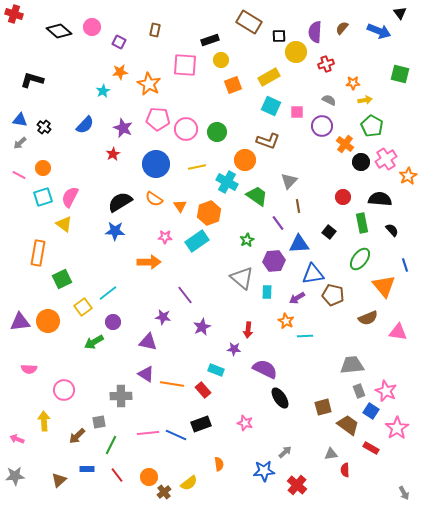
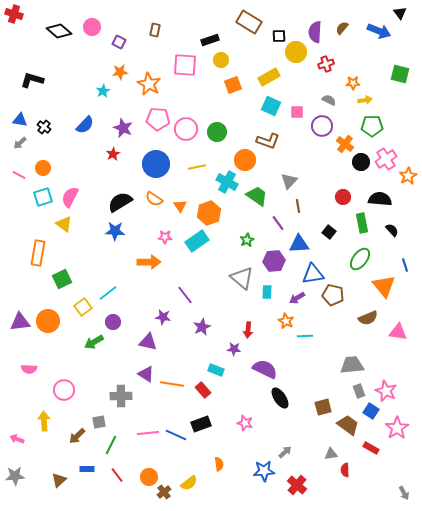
green pentagon at (372, 126): rotated 30 degrees counterclockwise
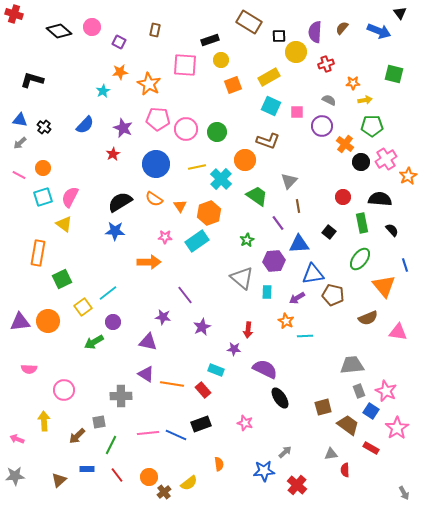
green square at (400, 74): moved 6 px left
cyan cross at (227, 182): moved 6 px left, 3 px up; rotated 15 degrees clockwise
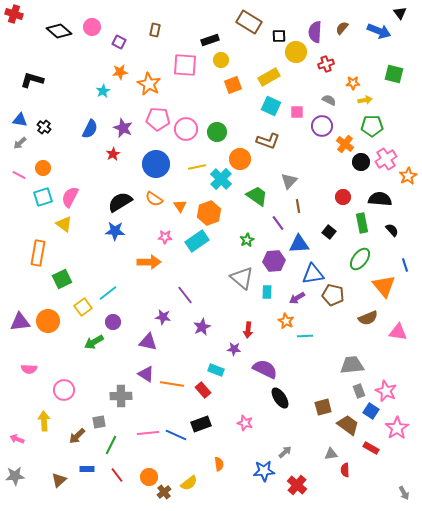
blue semicircle at (85, 125): moved 5 px right, 4 px down; rotated 18 degrees counterclockwise
orange circle at (245, 160): moved 5 px left, 1 px up
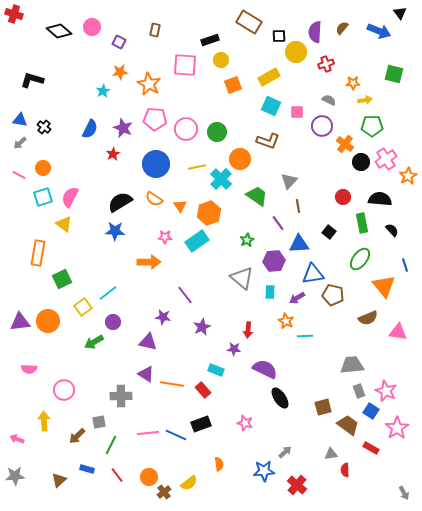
pink pentagon at (158, 119): moved 3 px left
cyan rectangle at (267, 292): moved 3 px right
blue rectangle at (87, 469): rotated 16 degrees clockwise
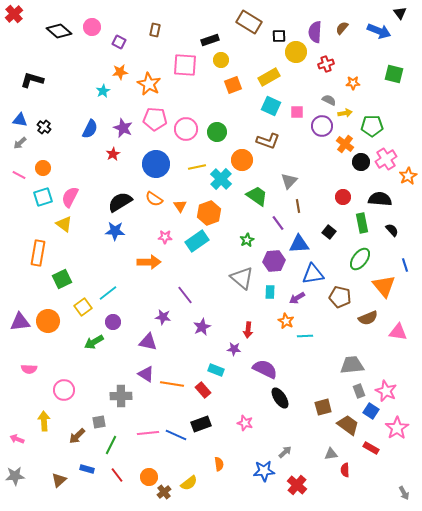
red cross at (14, 14): rotated 30 degrees clockwise
yellow arrow at (365, 100): moved 20 px left, 13 px down
orange circle at (240, 159): moved 2 px right, 1 px down
brown pentagon at (333, 295): moved 7 px right, 2 px down
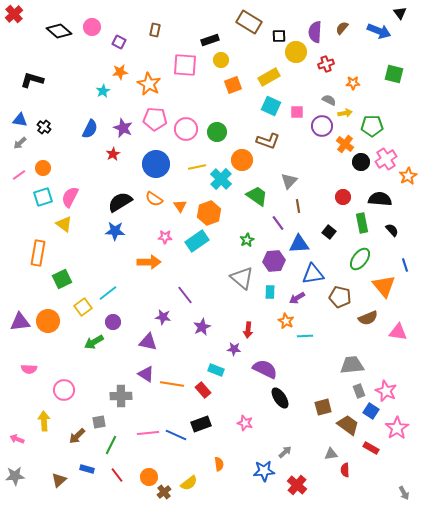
pink line at (19, 175): rotated 64 degrees counterclockwise
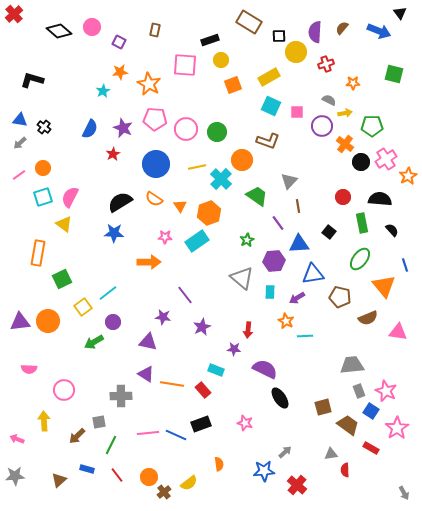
blue star at (115, 231): moved 1 px left, 2 px down
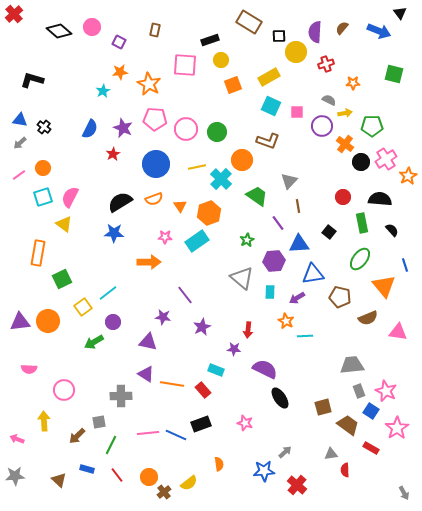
orange semicircle at (154, 199): rotated 54 degrees counterclockwise
brown triangle at (59, 480): rotated 35 degrees counterclockwise
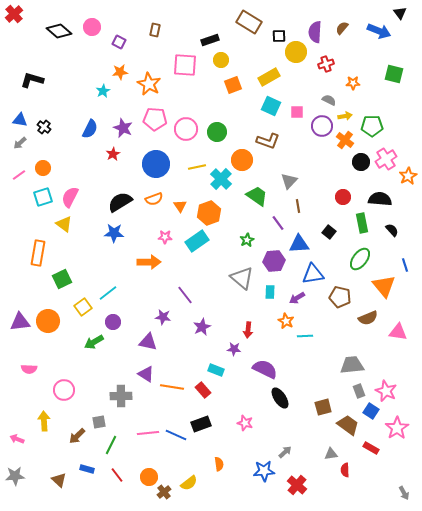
yellow arrow at (345, 113): moved 3 px down
orange cross at (345, 144): moved 4 px up
orange line at (172, 384): moved 3 px down
